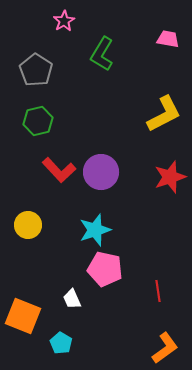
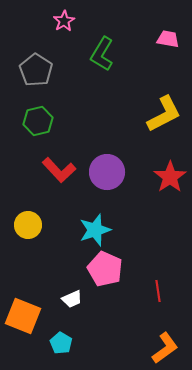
purple circle: moved 6 px right
red star: rotated 16 degrees counterclockwise
pink pentagon: rotated 12 degrees clockwise
white trapezoid: rotated 90 degrees counterclockwise
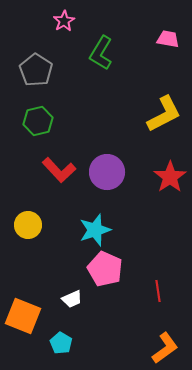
green L-shape: moved 1 px left, 1 px up
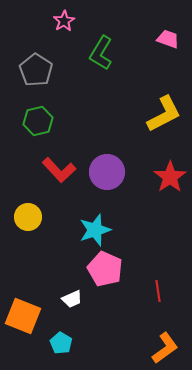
pink trapezoid: rotated 10 degrees clockwise
yellow circle: moved 8 px up
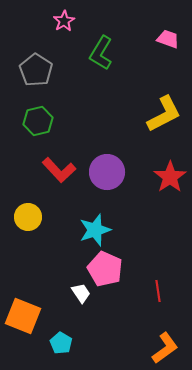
white trapezoid: moved 9 px right, 6 px up; rotated 100 degrees counterclockwise
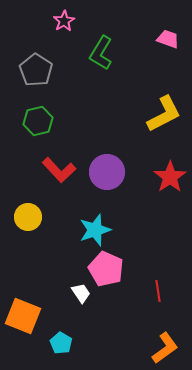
pink pentagon: moved 1 px right
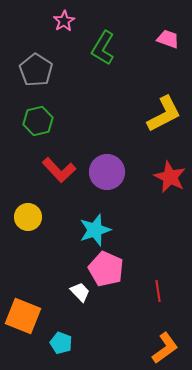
green L-shape: moved 2 px right, 5 px up
red star: rotated 12 degrees counterclockwise
white trapezoid: moved 1 px left, 1 px up; rotated 10 degrees counterclockwise
cyan pentagon: rotated 10 degrees counterclockwise
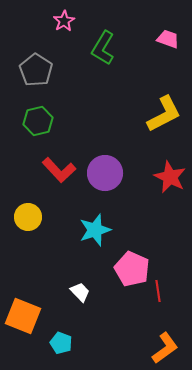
purple circle: moved 2 px left, 1 px down
pink pentagon: moved 26 px right
